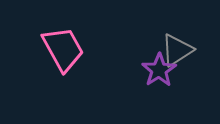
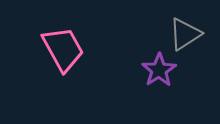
gray triangle: moved 8 px right, 16 px up
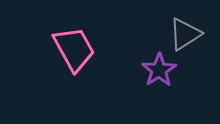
pink trapezoid: moved 11 px right
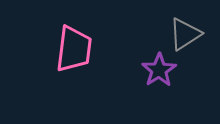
pink trapezoid: rotated 36 degrees clockwise
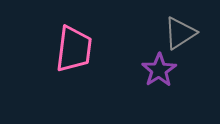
gray triangle: moved 5 px left, 1 px up
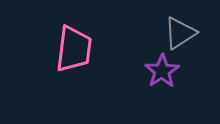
purple star: moved 3 px right, 1 px down
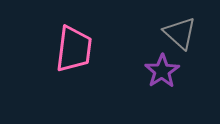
gray triangle: rotated 45 degrees counterclockwise
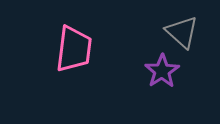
gray triangle: moved 2 px right, 1 px up
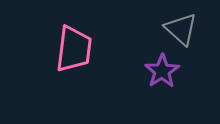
gray triangle: moved 1 px left, 3 px up
